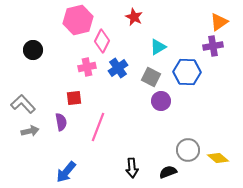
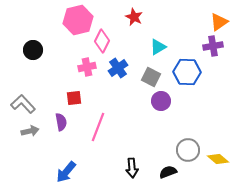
yellow diamond: moved 1 px down
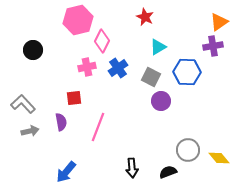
red star: moved 11 px right
yellow diamond: moved 1 px right, 1 px up; rotated 10 degrees clockwise
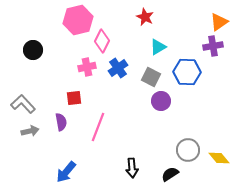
black semicircle: moved 2 px right, 2 px down; rotated 12 degrees counterclockwise
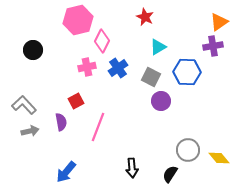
red square: moved 2 px right, 3 px down; rotated 21 degrees counterclockwise
gray L-shape: moved 1 px right, 1 px down
black semicircle: rotated 24 degrees counterclockwise
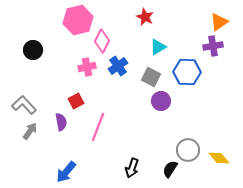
blue cross: moved 2 px up
gray arrow: rotated 42 degrees counterclockwise
black arrow: rotated 24 degrees clockwise
black semicircle: moved 5 px up
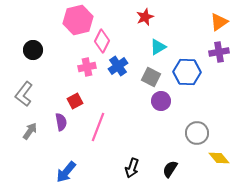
red star: rotated 24 degrees clockwise
purple cross: moved 6 px right, 6 px down
red square: moved 1 px left
gray L-shape: moved 11 px up; rotated 100 degrees counterclockwise
gray circle: moved 9 px right, 17 px up
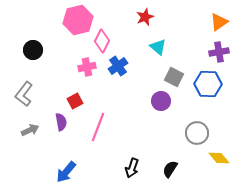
cyan triangle: rotated 48 degrees counterclockwise
blue hexagon: moved 21 px right, 12 px down
gray square: moved 23 px right
gray arrow: moved 1 px up; rotated 30 degrees clockwise
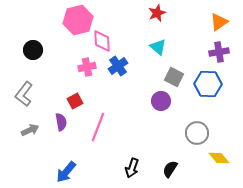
red star: moved 12 px right, 4 px up
pink diamond: rotated 30 degrees counterclockwise
